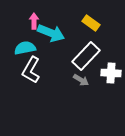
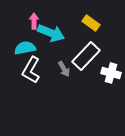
white cross: rotated 12 degrees clockwise
gray arrow: moved 17 px left, 11 px up; rotated 28 degrees clockwise
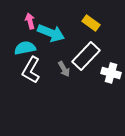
pink arrow: moved 4 px left; rotated 14 degrees counterclockwise
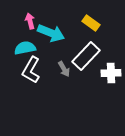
white cross: rotated 18 degrees counterclockwise
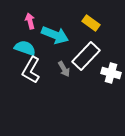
cyan arrow: moved 4 px right, 2 px down
cyan semicircle: rotated 30 degrees clockwise
white cross: rotated 18 degrees clockwise
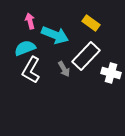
cyan semicircle: rotated 40 degrees counterclockwise
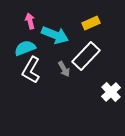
yellow rectangle: rotated 60 degrees counterclockwise
white cross: moved 19 px down; rotated 30 degrees clockwise
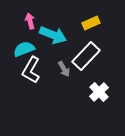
cyan arrow: moved 2 px left
cyan semicircle: moved 1 px left, 1 px down
white cross: moved 12 px left
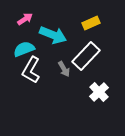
pink arrow: moved 5 px left, 2 px up; rotated 70 degrees clockwise
